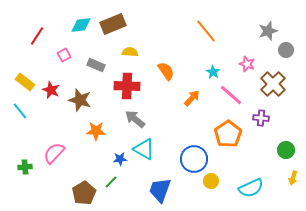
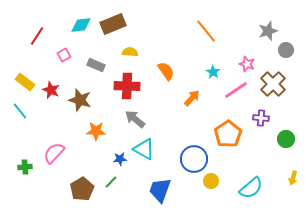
pink line: moved 5 px right, 5 px up; rotated 75 degrees counterclockwise
green circle: moved 11 px up
cyan semicircle: rotated 15 degrees counterclockwise
brown pentagon: moved 2 px left, 4 px up
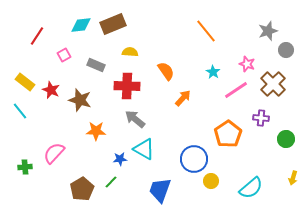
orange arrow: moved 9 px left
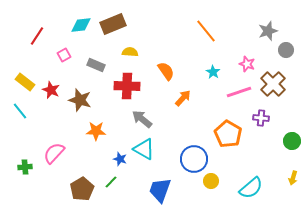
pink line: moved 3 px right, 2 px down; rotated 15 degrees clockwise
gray arrow: moved 7 px right
orange pentagon: rotated 8 degrees counterclockwise
green circle: moved 6 px right, 2 px down
blue star: rotated 24 degrees clockwise
